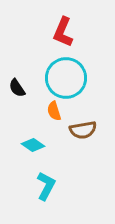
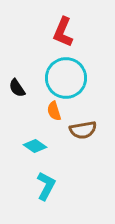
cyan diamond: moved 2 px right, 1 px down
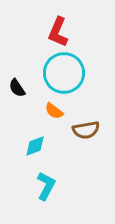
red L-shape: moved 5 px left
cyan circle: moved 2 px left, 5 px up
orange semicircle: rotated 36 degrees counterclockwise
brown semicircle: moved 3 px right
cyan diamond: rotated 55 degrees counterclockwise
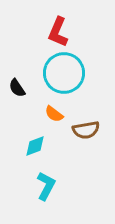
orange semicircle: moved 3 px down
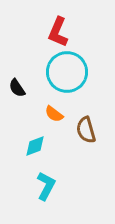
cyan circle: moved 3 px right, 1 px up
brown semicircle: rotated 84 degrees clockwise
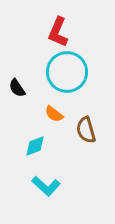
cyan L-shape: rotated 104 degrees clockwise
